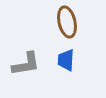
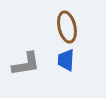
brown ellipse: moved 5 px down
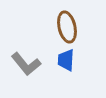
gray L-shape: rotated 60 degrees clockwise
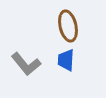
brown ellipse: moved 1 px right, 1 px up
